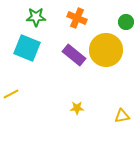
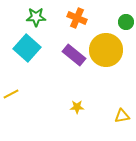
cyan square: rotated 20 degrees clockwise
yellow star: moved 1 px up
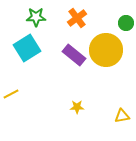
orange cross: rotated 30 degrees clockwise
green circle: moved 1 px down
cyan square: rotated 16 degrees clockwise
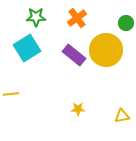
yellow line: rotated 21 degrees clockwise
yellow star: moved 1 px right, 2 px down
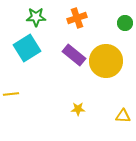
orange cross: rotated 18 degrees clockwise
green circle: moved 1 px left
yellow circle: moved 11 px down
yellow triangle: moved 1 px right; rotated 14 degrees clockwise
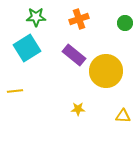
orange cross: moved 2 px right, 1 px down
yellow circle: moved 10 px down
yellow line: moved 4 px right, 3 px up
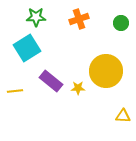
green circle: moved 4 px left
purple rectangle: moved 23 px left, 26 px down
yellow star: moved 21 px up
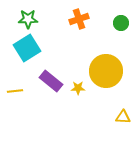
green star: moved 8 px left, 2 px down
yellow triangle: moved 1 px down
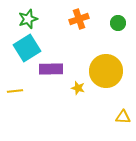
green star: rotated 18 degrees counterclockwise
green circle: moved 3 px left
purple rectangle: moved 12 px up; rotated 40 degrees counterclockwise
yellow star: rotated 16 degrees clockwise
